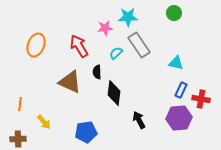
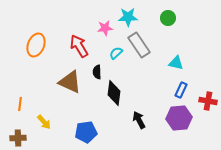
green circle: moved 6 px left, 5 px down
red cross: moved 7 px right, 2 px down
brown cross: moved 1 px up
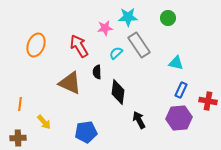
brown triangle: moved 1 px down
black diamond: moved 4 px right, 1 px up
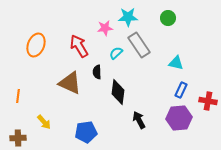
orange line: moved 2 px left, 8 px up
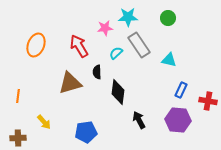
cyan triangle: moved 7 px left, 3 px up
brown triangle: rotated 40 degrees counterclockwise
purple hexagon: moved 1 px left, 2 px down; rotated 10 degrees clockwise
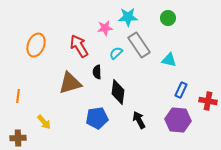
blue pentagon: moved 11 px right, 14 px up
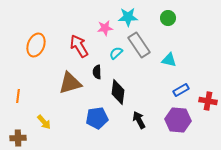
blue rectangle: rotated 35 degrees clockwise
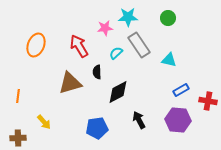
black diamond: rotated 55 degrees clockwise
blue pentagon: moved 10 px down
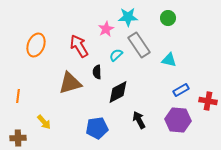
pink star: moved 1 px right, 1 px down; rotated 21 degrees counterclockwise
cyan semicircle: moved 2 px down
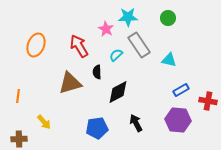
pink star: rotated 14 degrees counterclockwise
black arrow: moved 3 px left, 3 px down
brown cross: moved 1 px right, 1 px down
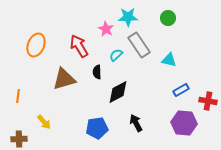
brown triangle: moved 6 px left, 4 px up
purple hexagon: moved 6 px right, 3 px down
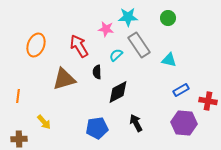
pink star: rotated 21 degrees counterclockwise
